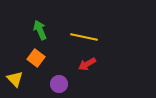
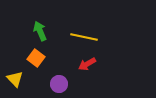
green arrow: moved 1 px down
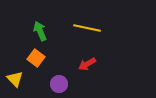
yellow line: moved 3 px right, 9 px up
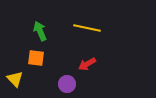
orange square: rotated 30 degrees counterclockwise
purple circle: moved 8 px right
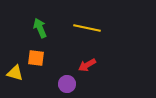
green arrow: moved 3 px up
red arrow: moved 1 px down
yellow triangle: moved 6 px up; rotated 30 degrees counterclockwise
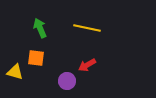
yellow triangle: moved 1 px up
purple circle: moved 3 px up
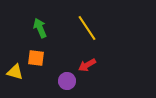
yellow line: rotated 44 degrees clockwise
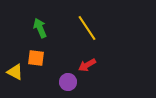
yellow triangle: rotated 12 degrees clockwise
purple circle: moved 1 px right, 1 px down
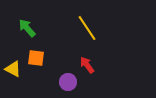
green arrow: moved 13 px left; rotated 18 degrees counterclockwise
red arrow: rotated 84 degrees clockwise
yellow triangle: moved 2 px left, 3 px up
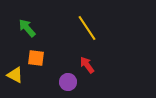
yellow triangle: moved 2 px right, 6 px down
